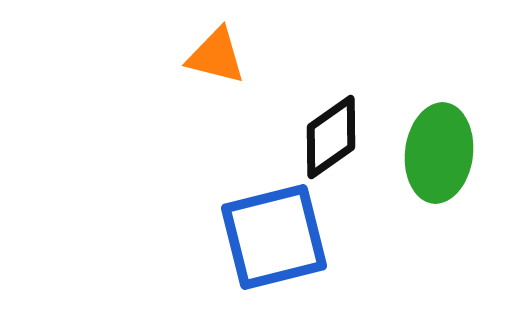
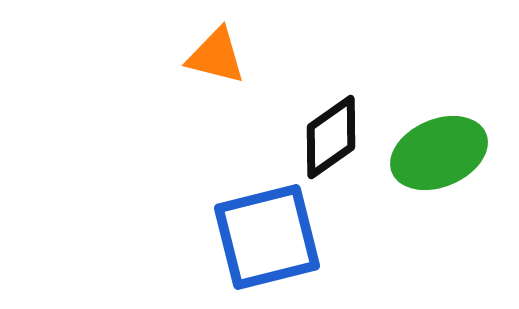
green ellipse: rotated 60 degrees clockwise
blue square: moved 7 px left
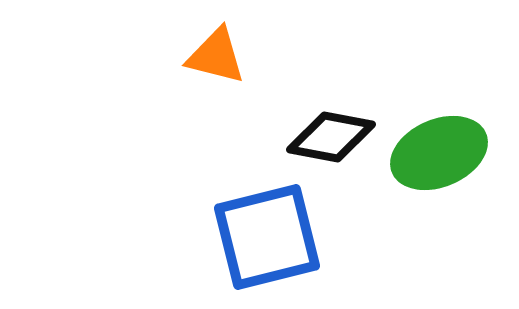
black diamond: rotated 46 degrees clockwise
